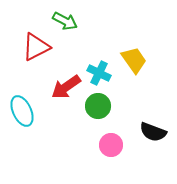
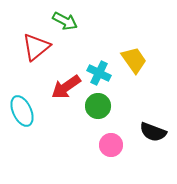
red triangle: rotated 12 degrees counterclockwise
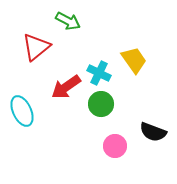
green arrow: moved 3 px right
green circle: moved 3 px right, 2 px up
pink circle: moved 4 px right, 1 px down
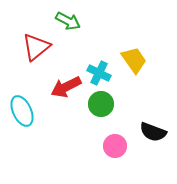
red arrow: rotated 8 degrees clockwise
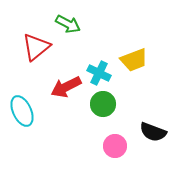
green arrow: moved 3 px down
yellow trapezoid: rotated 104 degrees clockwise
green circle: moved 2 px right
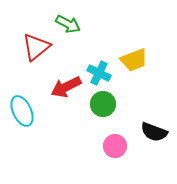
black semicircle: moved 1 px right
